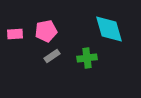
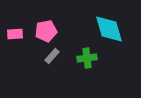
gray rectangle: rotated 14 degrees counterclockwise
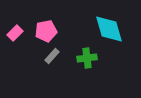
pink rectangle: moved 1 px up; rotated 42 degrees counterclockwise
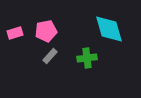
pink rectangle: rotated 28 degrees clockwise
gray rectangle: moved 2 px left
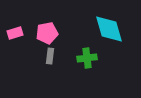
pink pentagon: moved 1 px right, 2 px down
gray rectangle: rotated 35 degrees counterclockwise
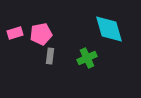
pink pentagon: moved 6 px left, 1 px down
green cross: rotated 18 degrees counterclockwise
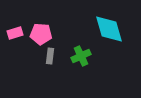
pink pentagon: rotated 15 degrees clockwise
green cross: moved 6 px left, 2 px up
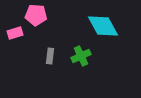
cyan diamond: moved 6 px left, 3 px up; rotated 12 degrees counterclockwise
pink pentagon: moved 5 px left, 19 px up
